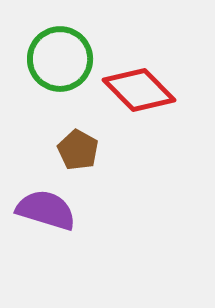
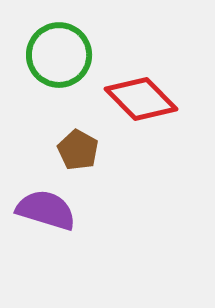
green circle: moved 1 px left, 4 px up
red diamond: moved 2 px right, 9 px down
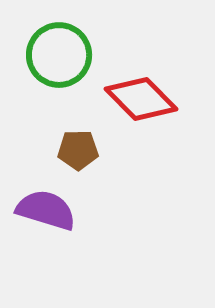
brown pentagon: rotated 30 degrees counterclockwise
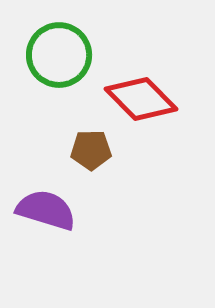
brown pentagon: moved 13 px right
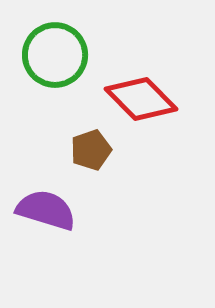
green circle: moved 4 px left
brown pentagon: rotated 18 degrees counterclockwise
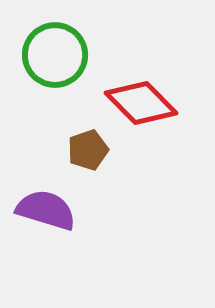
red diamond: moved 4 px down
brown pentagon: moved 3 px left
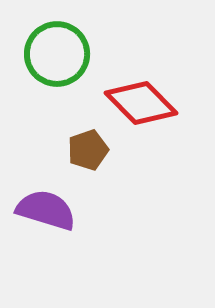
green circle: moved 2 px right, 1 px up
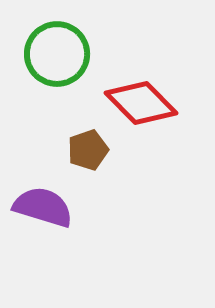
purple semicircle: moved 3 px left, 3 px up
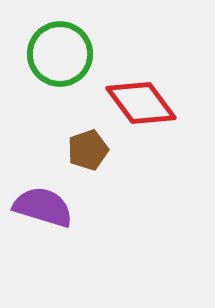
green circle: moved 3 px right
red diamond: rotated 8 degrees clockwise
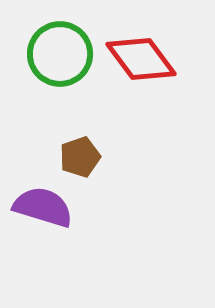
red diamond: moved 44 px up
brown pentagon: moved 8 px left, 7 px down
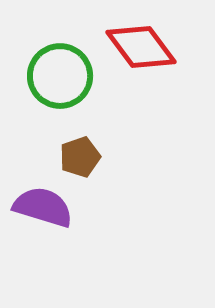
green circle: moved 22 px down
red diamond: moved 12 px up
